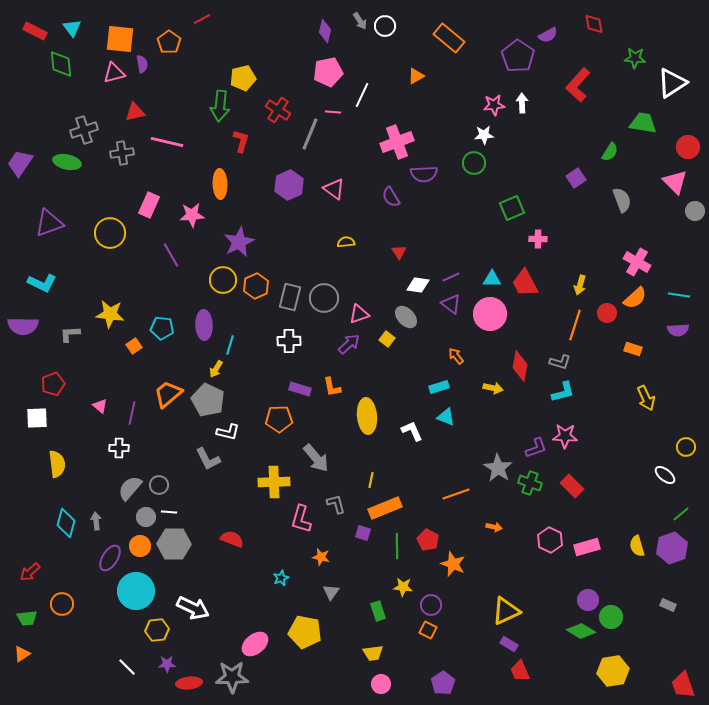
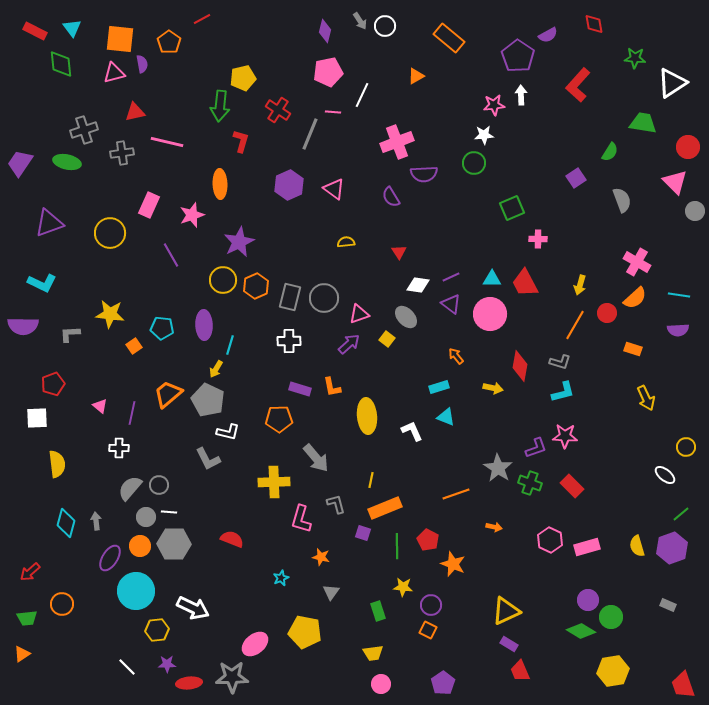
white arrow at (522, 103): moved 1 px left, 8 px up
pink star at (192, 215): rotated 15 degrees counterclockwise
orange line at (575, 325): rotated 12 degrees clockwise
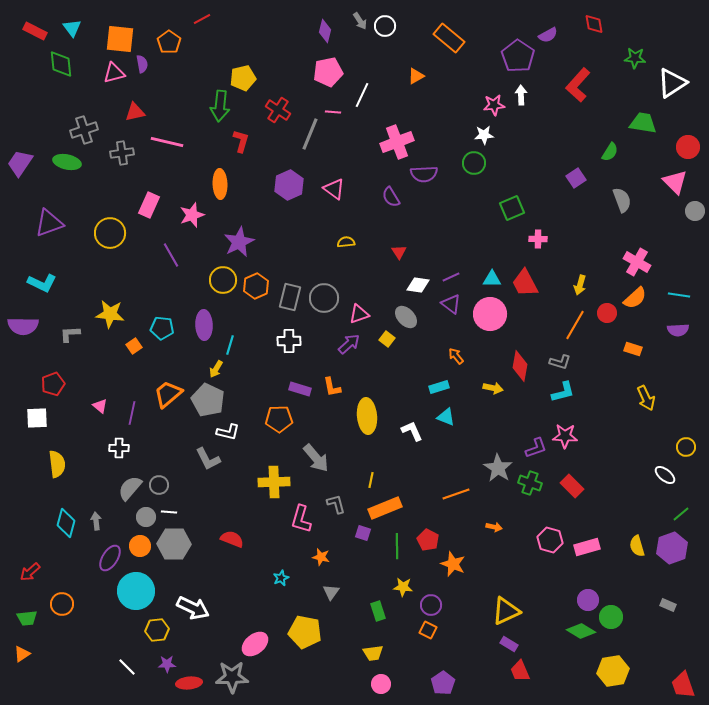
pink hexagon at (550, 540): rotated 10 degrees counterclockwise
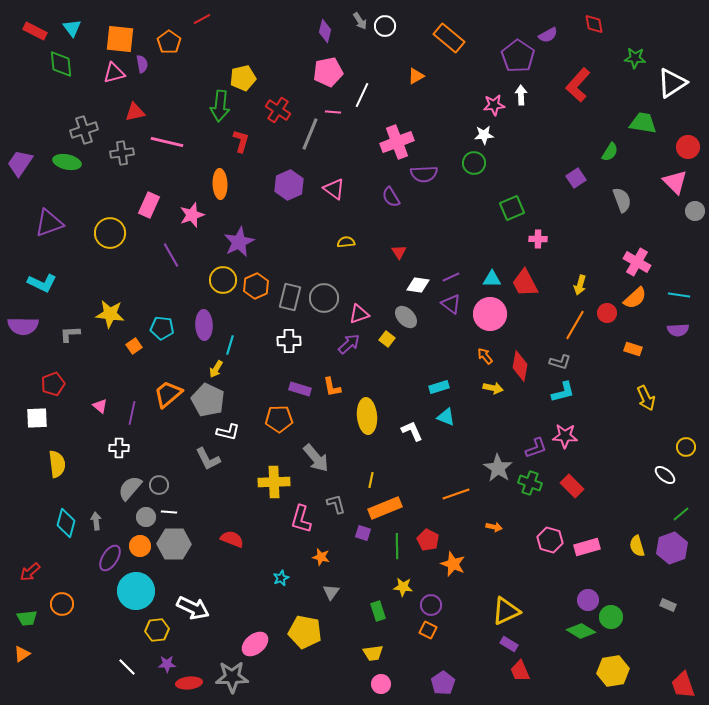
orange arrow at (456, 356): moved 29 px right
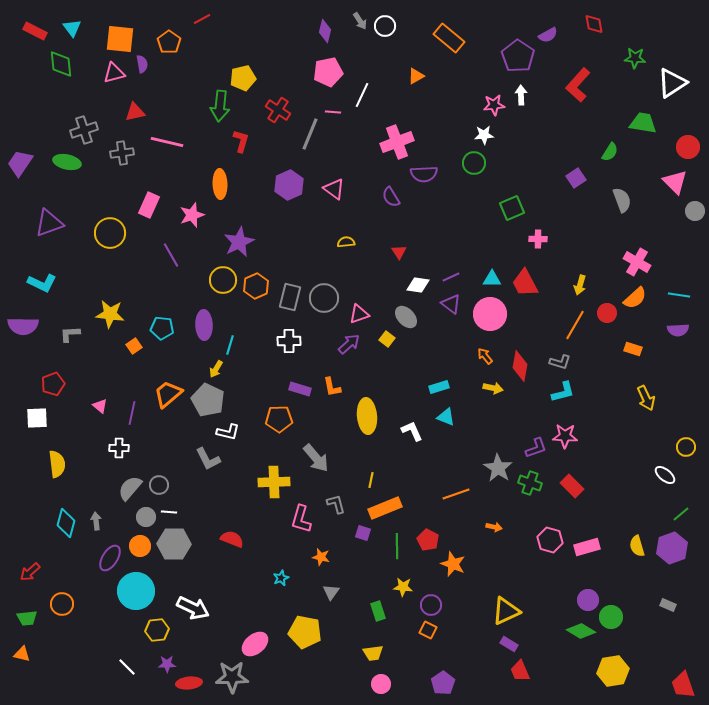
orange triangle at (22, 654): rotated 48 degrees clockwise
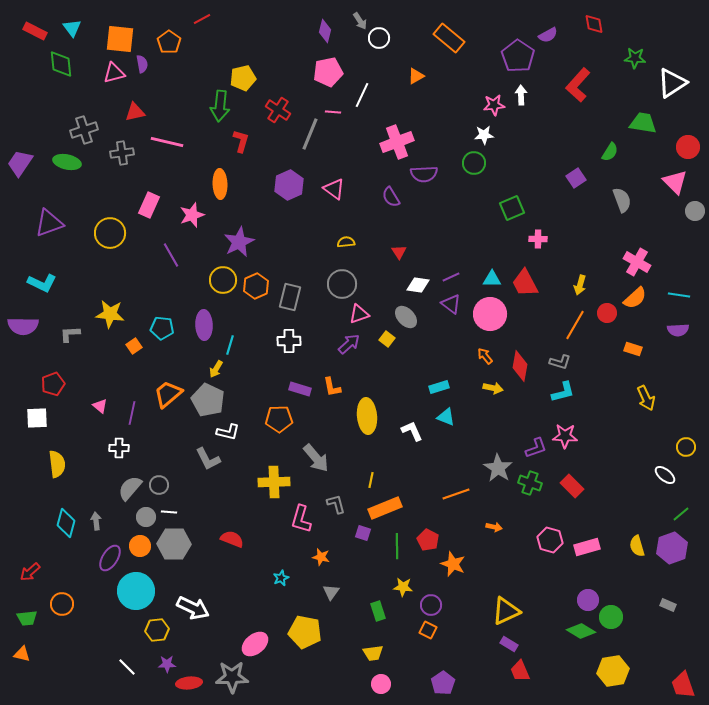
white circle at (385, 26): moved 6 px left, 12 px down
gray circle at (324, 298): moved 18 px right, 14 px up
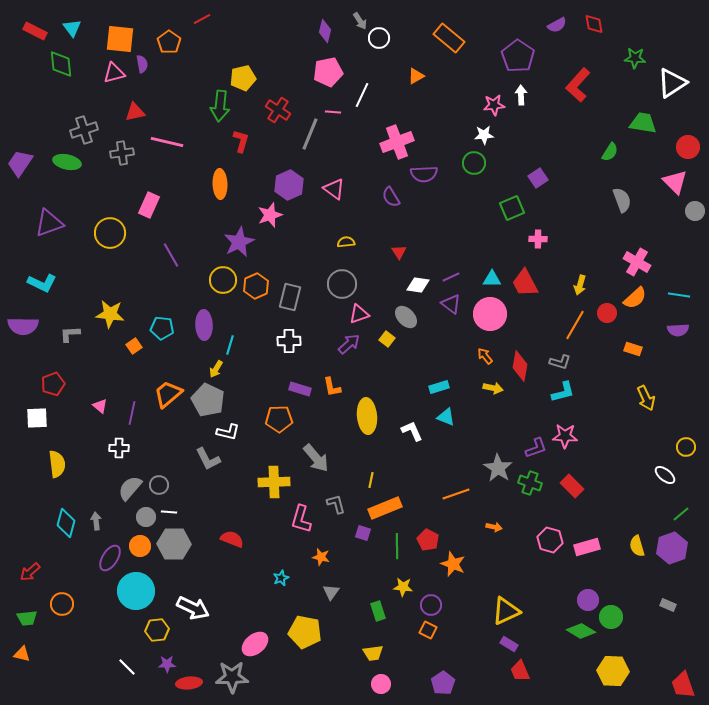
purple semicircle at (548, 35): moved 9 px right, 10 px up
purple square at (576, 178): moved 38 px left
pink star at (192, 215): moved 78 px right
yellow hexagon at (613, 671): rotated 12 degrees clockwise
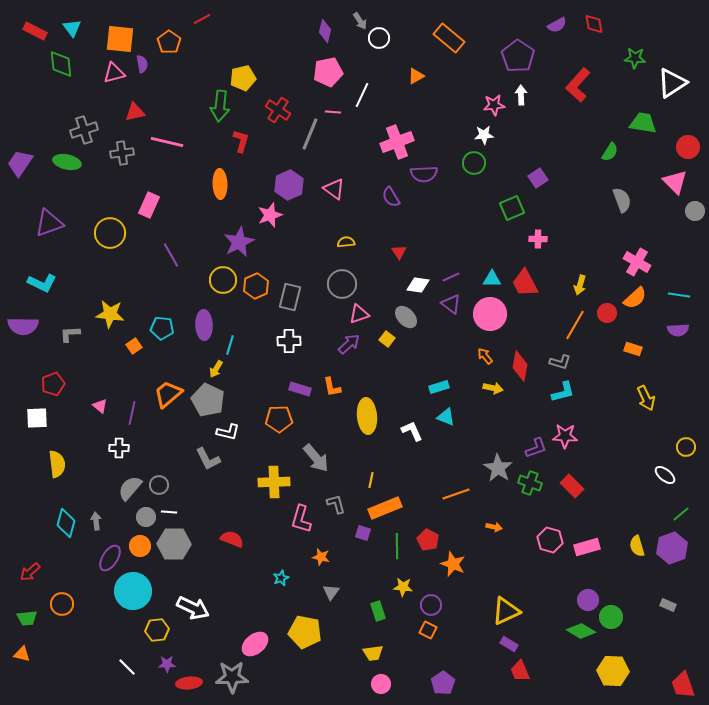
cyan circle at (136, 591): moved 3 px left
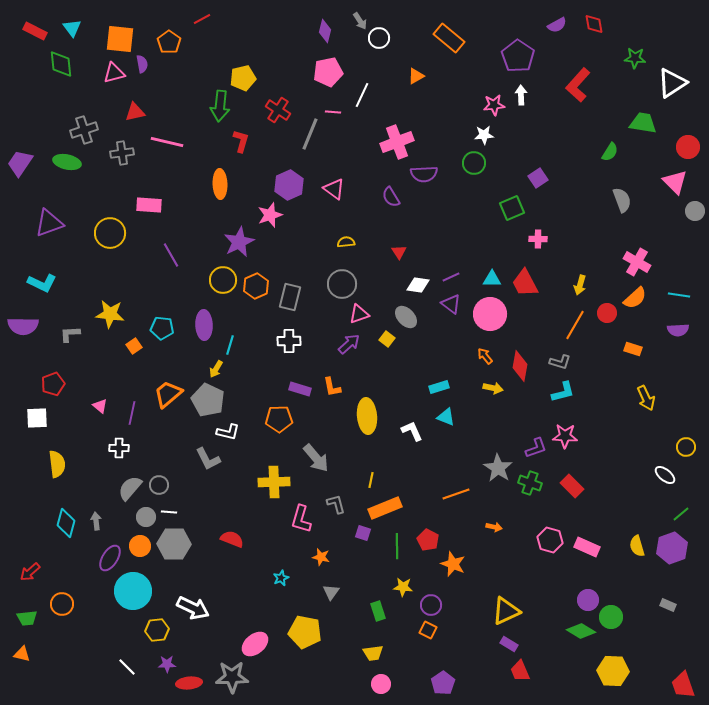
pink rectangle at (149, 205): rotated 70 degrees clockwise
pink rectangle at (587, 547): rotated 40 degrees clockwise
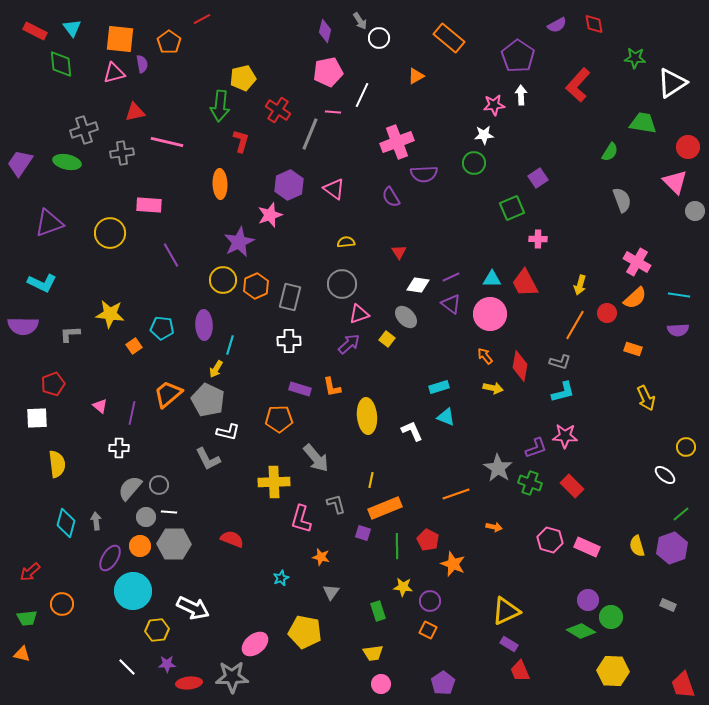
purple circle at (431, 605): moved 1 px left, 4 px up
